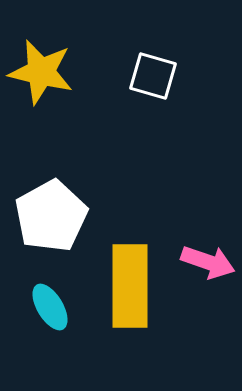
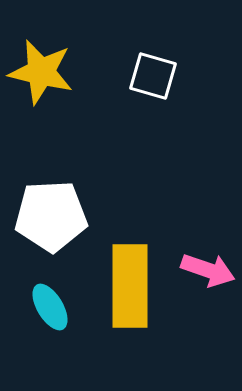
white pentagon: rotated 26 degrees clockwise
pink arrow: moved 8 px down
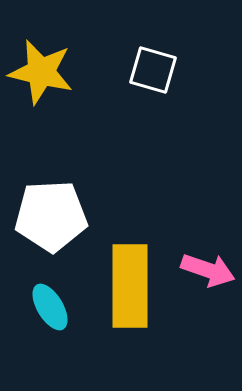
white square: moved 6 px up
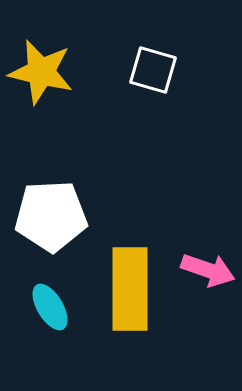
yellow rectangle: moved 3 px down
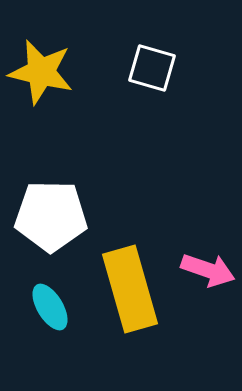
white square: moved 1 px left, 2 px up
white pentagon: rotated 4 degrees clockwise
yellow rectangle: rotated 16 degrees counterclockwise
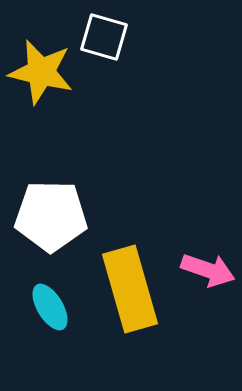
white square: moved 48 px left, 31 px up
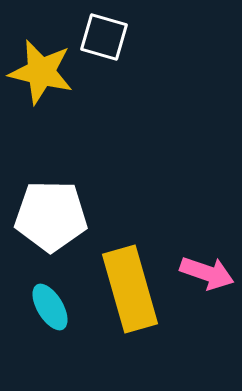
pink arrow: moved 1 px left, 3 px down
